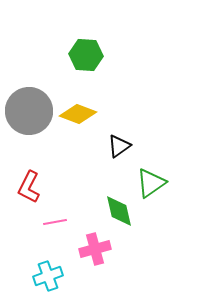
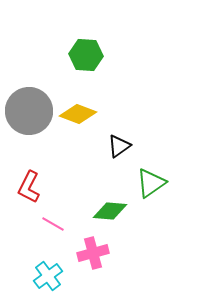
green diamond: moved 9 px left; rotated 72 degrees counterclockwise
pink line: moved 2 px left, 2 px down; rotated 40 degrees clockwise
pink cross: moved 2 px left, 4 px down
cyan cross: rotated 16 degrees counterclockwise
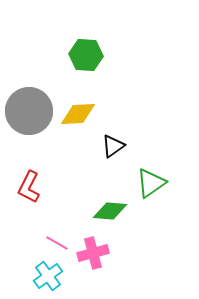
yellow diamond: rotated 24 degrees counterclockwise
black triangle: moved 6 px left
pink line: moved 4 px right, 19 px down
